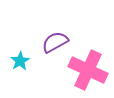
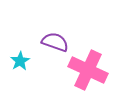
purple semicircle: rotated 48 degrees clockwise
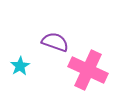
cyan star: moved 5 px down
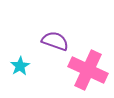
purple semicircle: moved 1 px up
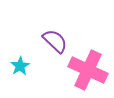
purple semicircle: rotated 24 degrees clockwise
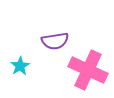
purple semicircle: rotated 128 degrees clockwise
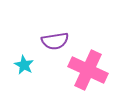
cyan star: moved 4 px right, 1 px up; rotated 12 degrees counterclockwise
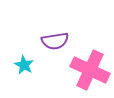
pink cross: moved 2 px right
